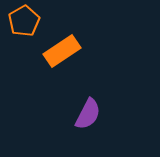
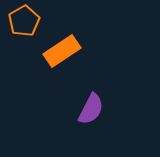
purple semicircle: moved 3 px right, 5 px up
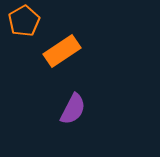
purple semicircle: moved 18 px left
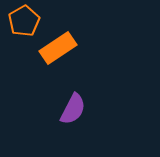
orange rectangle: moved 4 px left, 3 px up
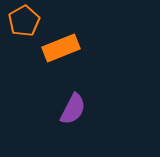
orange rectangle: moved 3 px right; rotated 12 degrees clockwise
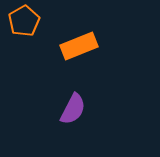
orange rectangle: moved 18 px right, 2 px up
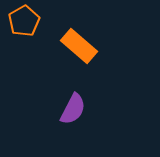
orange rectangle: rotated 63 degrees clockwise
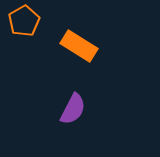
orange rectangle: rotated 9 degrees counterclockwise
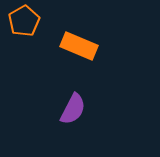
orange rectangle: rotated 9 degrees counterclockwise
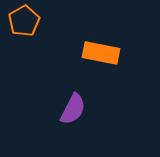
orange rectangle: moved 22 px right, 7 px down; rotated 12 degrees counterclockwise
